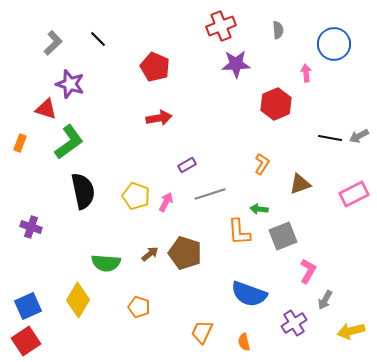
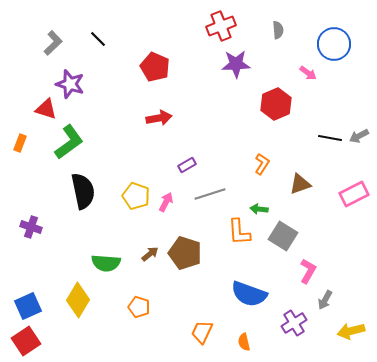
pink arrow at (306, 73): moved 2 px right; rotated 132 degrees clockwise
gray square at (283, 236): rotated 36 degrees counterclockwise
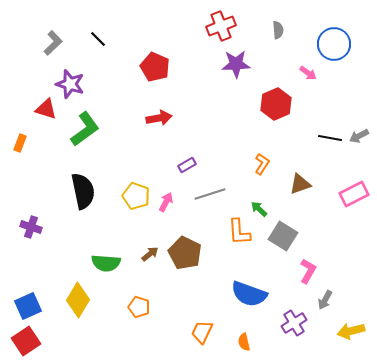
green L-shape at (69, 142): moved 16 px right, 13 px up
green arrow at (259, 209): rotated 36 degrees clockwise
brown pentagon at (185, 253): rotated 8 degrees clockwise
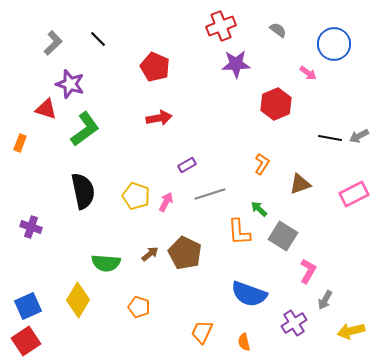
gray semicircle at (278, 30): rotated 48 degrees counterclockwise
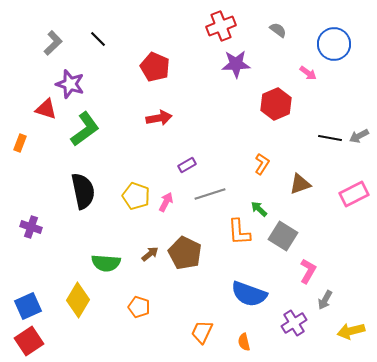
red square at (26, 341): moved 3 px right
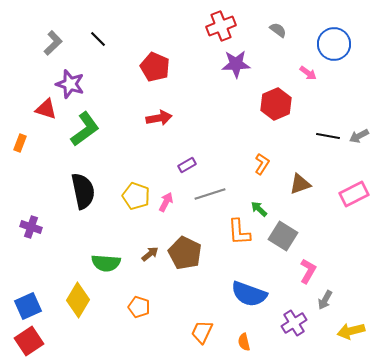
black line at (330, 138): moved 2 px left, 2 px up
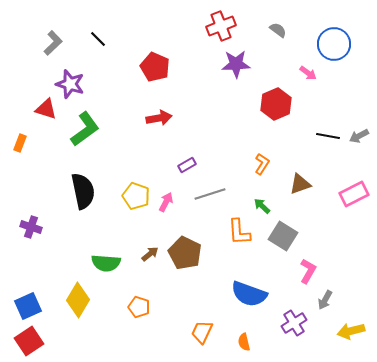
green arrow at (259, 209): moved 3 px right, 3 px up
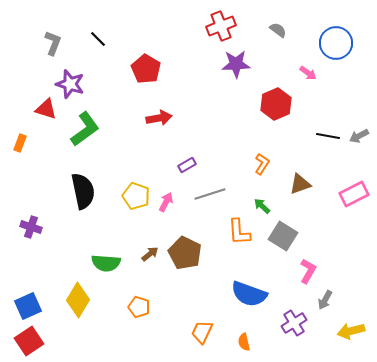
gray L-shape at (53, 43): rotated 25 degrees counterclockwise
blue circle at (334, 44): moved 2 px right, 1 px up
red pentagon at (155, 67): moved 9 px left, 2 px down; rotated 8 degrees clockwise
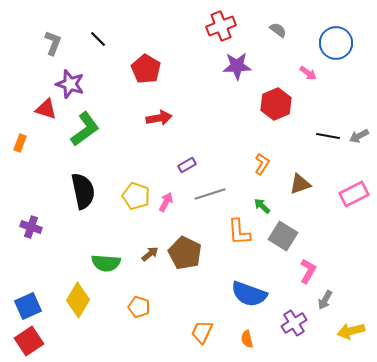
purple star at (236, 64): moved 1 px right, 2 px down
orange semicircle at (244, 342): moved 3 px right, 3 px up
